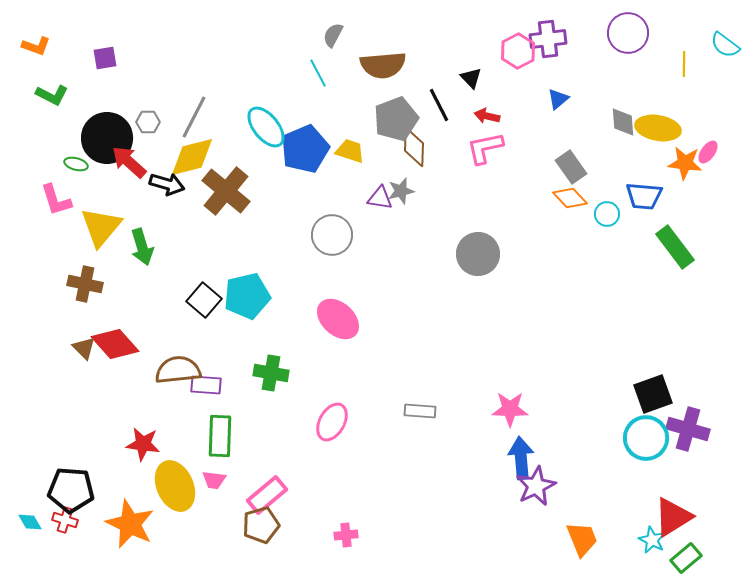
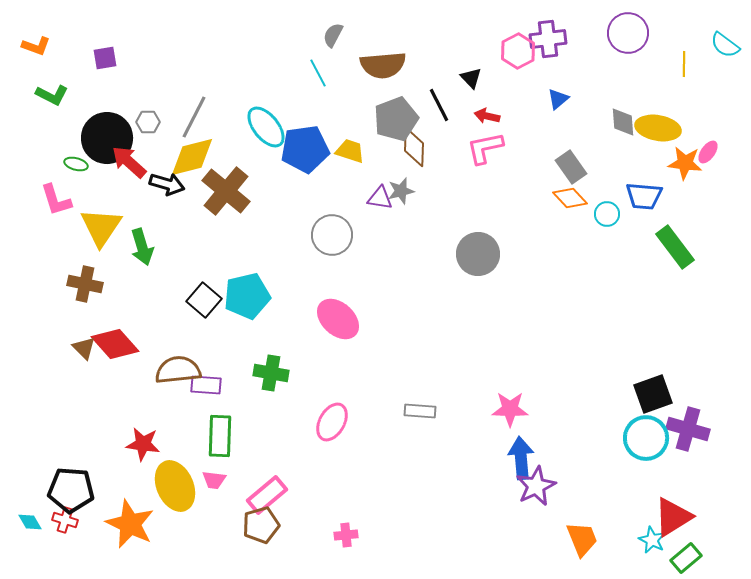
blue pentagon at (305, 149): rotated 15 degrees clockwise
yellow triangle at (101, 227): rotated 6 degrees counterclockwise
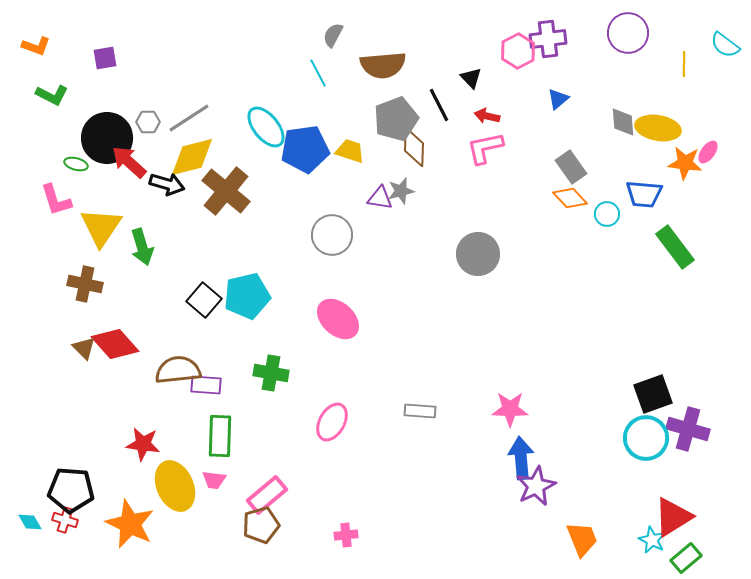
gray line at (194, 117): moved 5 px left, 1 px down; rotated 30 degrees clockwise
blue trapezoid at (644, 196): moved 2 px up
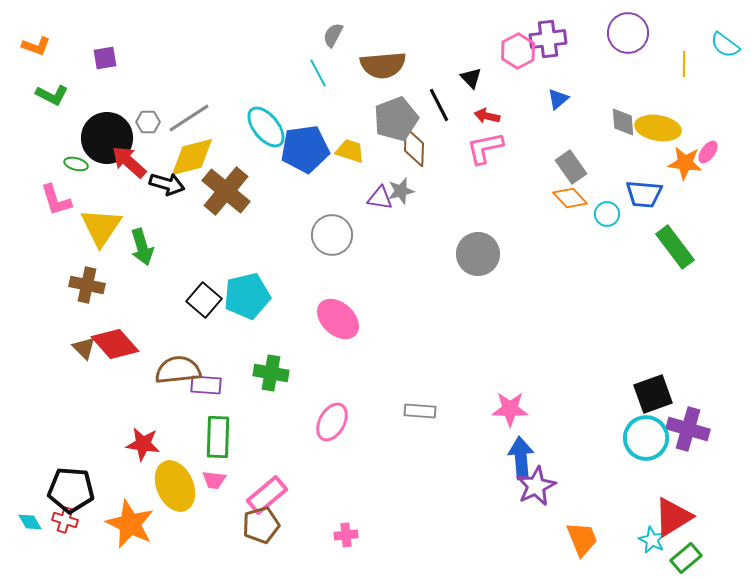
brown cross at (85, 284): moved 2 px right, 1 px down
green rectangle at (220, 436): moved 2 px left, 1 px down
